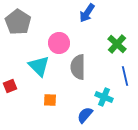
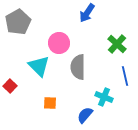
gray pentagon: rotated 10 degrees clockwise
red square: rotated 24 degrees counterclockwise
orange square: moved 3 px down
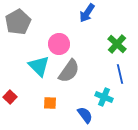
pink circle: moved 1 px down
gray semicircle: moved 9 px left, 4 px down; rotated 145 degrees counterclockwise
blue line: moved 5 px left, 2 px up
red square: moved 11 px down
blue semicircle: rotated 102 degrees clockwise
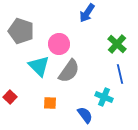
gray pentagon: moved 3 px right, 9 px down; rotated 25 degrees counterclockwise
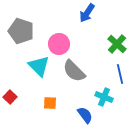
gray semicircle: moved 5 px right; rotated 100 degrees clockwise
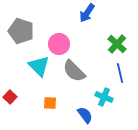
blue line: moved 1 px up
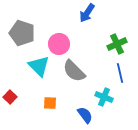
gray pentagon: moved 1 px right, 2 px down
green cross: rotated 24 degrees clockwise
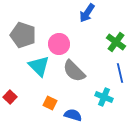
gray pentagon: moved 1 px right, 2 px down
green cross: moved 1 px left, 2 px up; rotated 30 degrees counterclockwise
orange square: rotated 24 degrees clockwise
blue semicircle: moved 12 px left; rotated 36 degrees counterclockwise
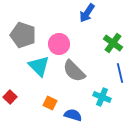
green cross: moved 3 px left, 1 px down
cyan cross: moved 2 px left
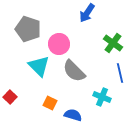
gray pentagon: moved 5 px right, 6 px up
